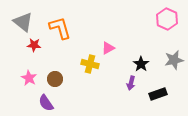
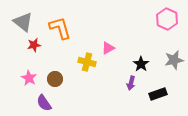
red star: rotated 16 degrees counterclockwise
yellow cross: moved 3 px left, 2 px up
purple semicircle: moved 2 px left
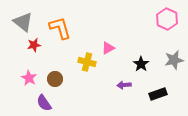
purple arrow: moved 7 px left, 2 px down; rotated 72 degrees clockwise
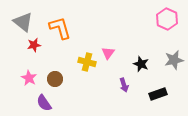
pink triangle: moved 5 px down; rotated 24 degrees counterclockwise
black star: rotated 14 degrees counterclockwise
purple arrow: rotated 104 degrees counterclockwise
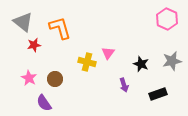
gray star: moved 2 px left, 1 px down
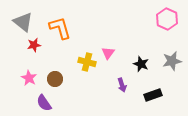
purple arrow: moved 2 px left
black rectangle: moved 5 px left, 1 px down
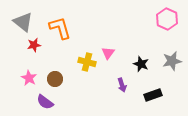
purple semicircle: moved 1 px right, 1 px up; rotated 18 degrees counterclockwise
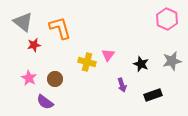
pink triangle: moved 2 px down
